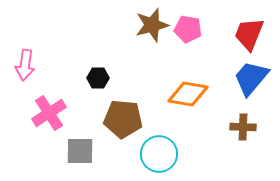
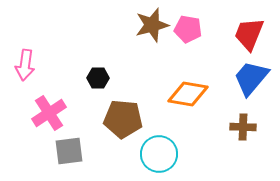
gray square: moved 11 px left; rotated 8 degrees counterclockwise
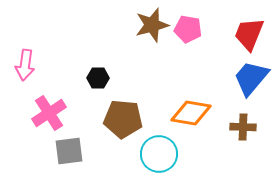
orange diamond: moved 3 px right, 19 px down
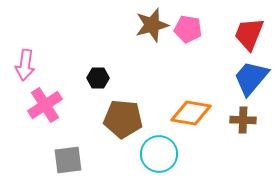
pink cross: moved 4 px left, 8 px up
brown cross: moved 7 px up
gray square: moved 1 px left, 9 px down
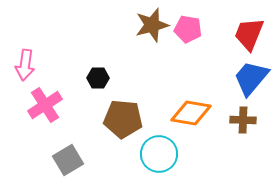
gray square: rotated 24 degrees counterclockwise
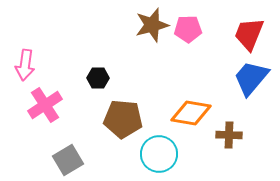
pink pentagon: rotated 12 degrees counterclockwise
brown cross: moved 14 px left, 15 px down
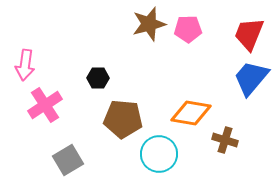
brown star: moved 3 px left, 1 px up
brown cross: moved 4 px left, 5 px down; rotated 15 degrees clockwise
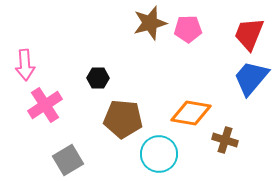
brown star: moved 1 px right, 1 px up
pink arrow: rotated 12 degrees counterclockwise
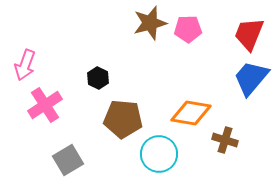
pink arrow: rotated 24 degrees clockwise
black hexagon: rotated 25 degrees clockwise
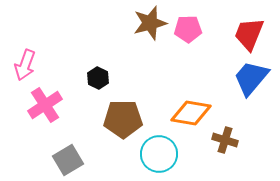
brown pentagon: rotated 6 degrees counterclockwise
